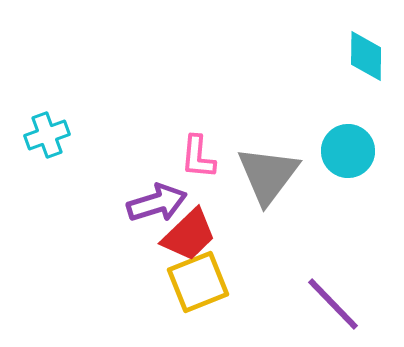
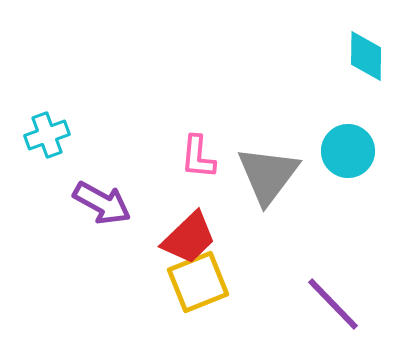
purple arrow: moved 55 px left; rotated 46 degrees clockwise
red trapezoid: moved 3 px down
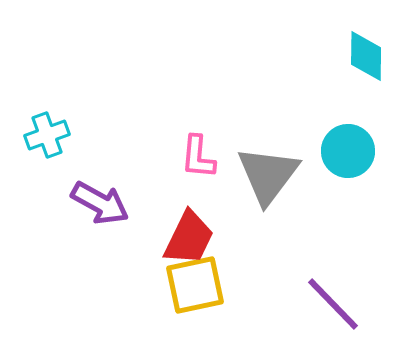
purple arrow: moved 2 px left
red trapezoid: rotated 20 degrees counterclockwise
yellow square: moved 3 px left, 3 px down; rotated 10 degrees clockwise
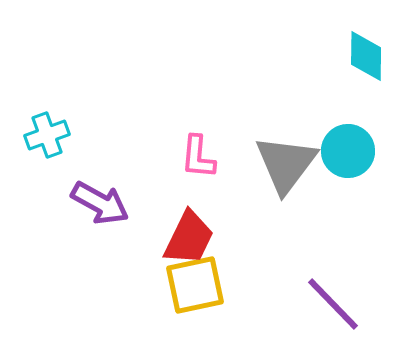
gray triangle: moved 18 px right, 11 px up
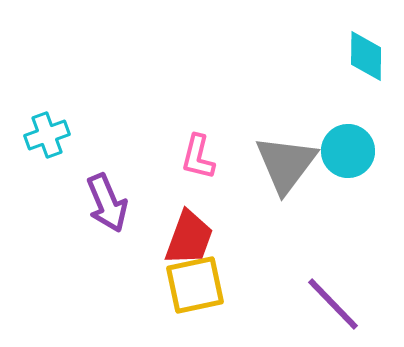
pink L-shape: rotated 9 degrees clockwise
purple arrow: moved 7 px right; rotated 38 degrees clockwise
red trapezoid: rotated 6 degrees counterclockwise
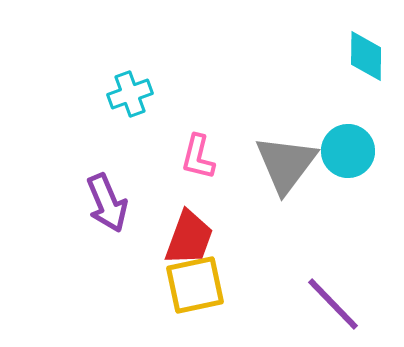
cyan cross: moved 83 px right, 41 px up
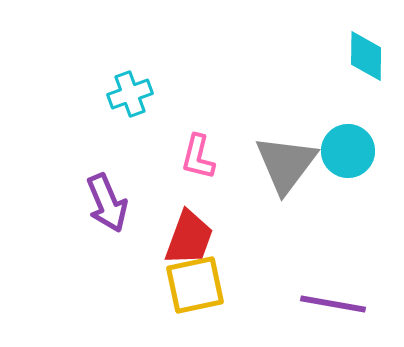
purple line: rotated 36 degrees counterclockwise
